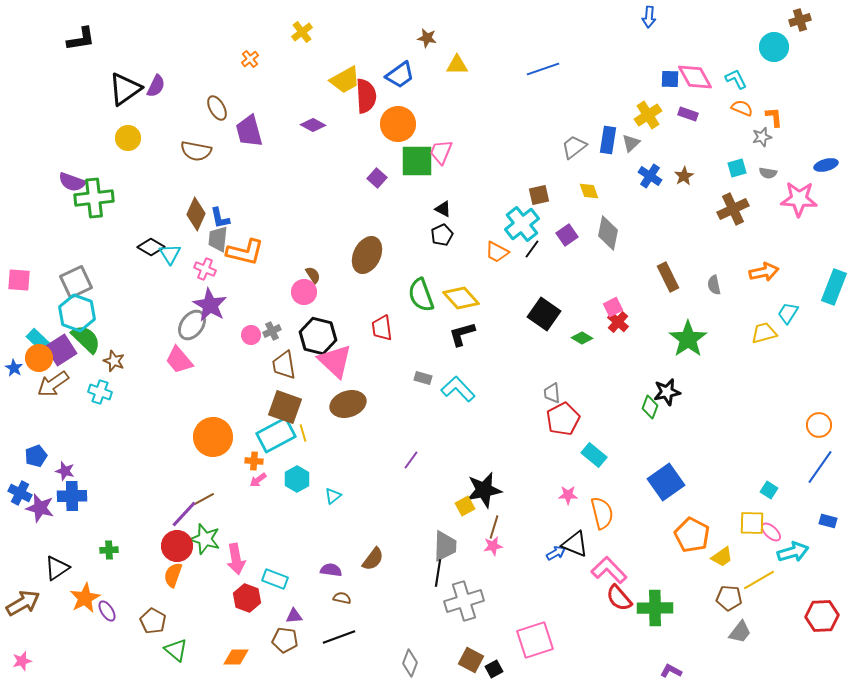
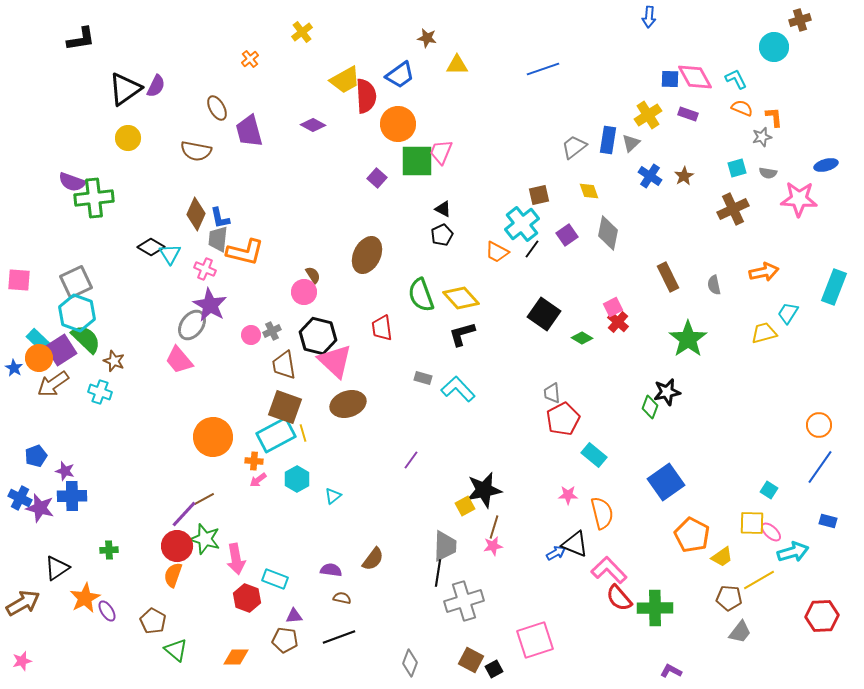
blue cross at (20, 493): moved 5 px down
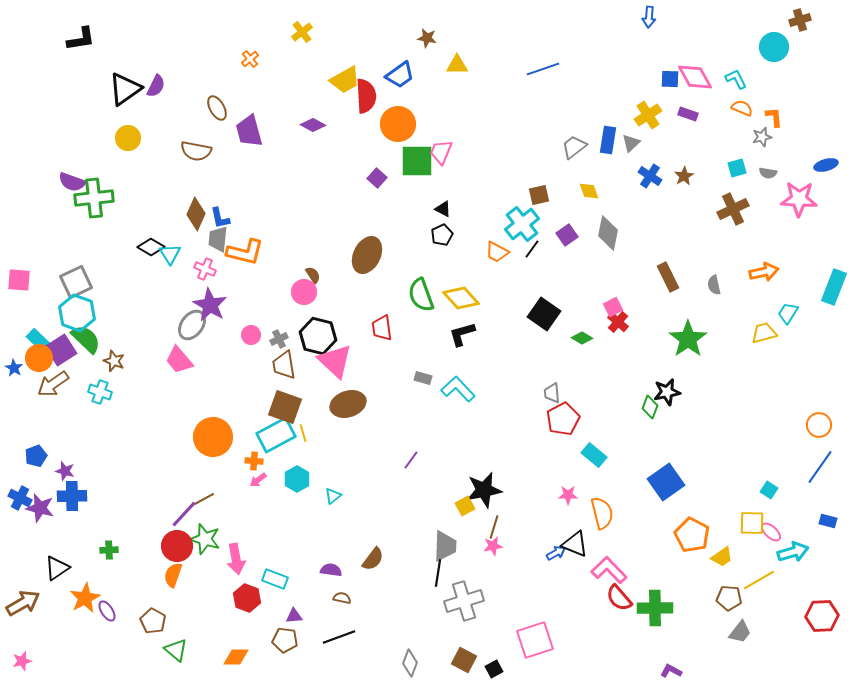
gray cross at (272, 331): moved 7 px right, 8 px down
brown square at (471, 660): moved 7 px left
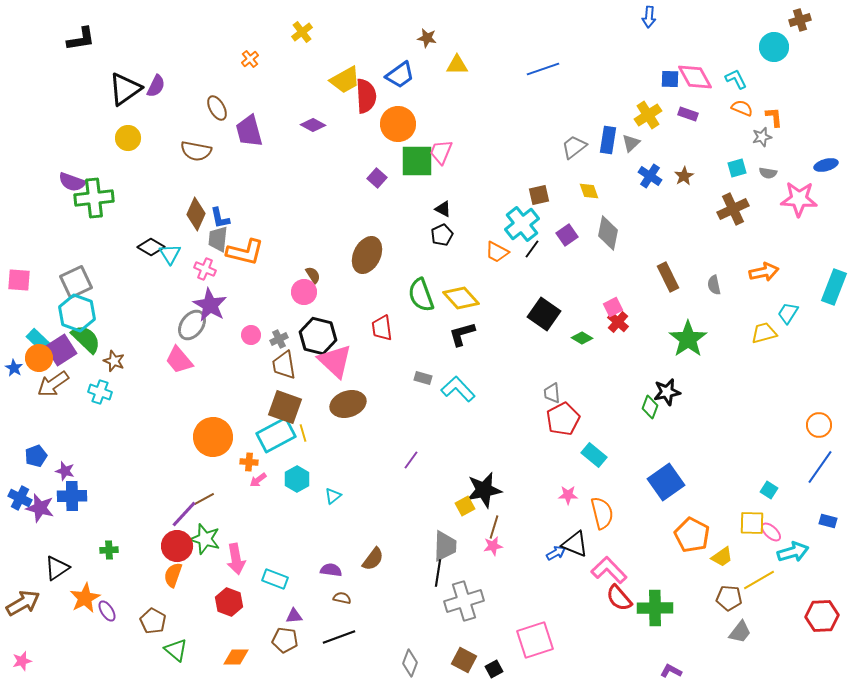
orange cross at (254, 461): moved 5 px left, 1 px down
red hexagon at (247, 598): moved 18 px left, 4 px down
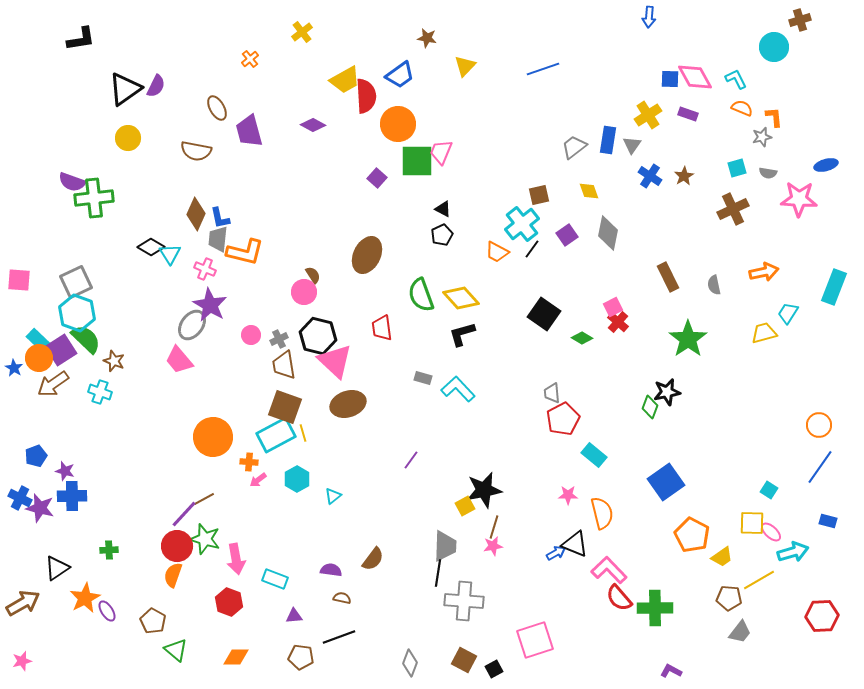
yellow triangle at (457, 65): moved 8 px right, 1 px down; rotated 45 degrees counterclockwise
gray triangle at (631, 143): moved 1 px right, 2 px down; rotated 12 degrees counterclockwise
gray cross at (464, 601): rotated 21 degrees clockwise
brown pentagon at (285, 640): moved 16 px right, 17 px down
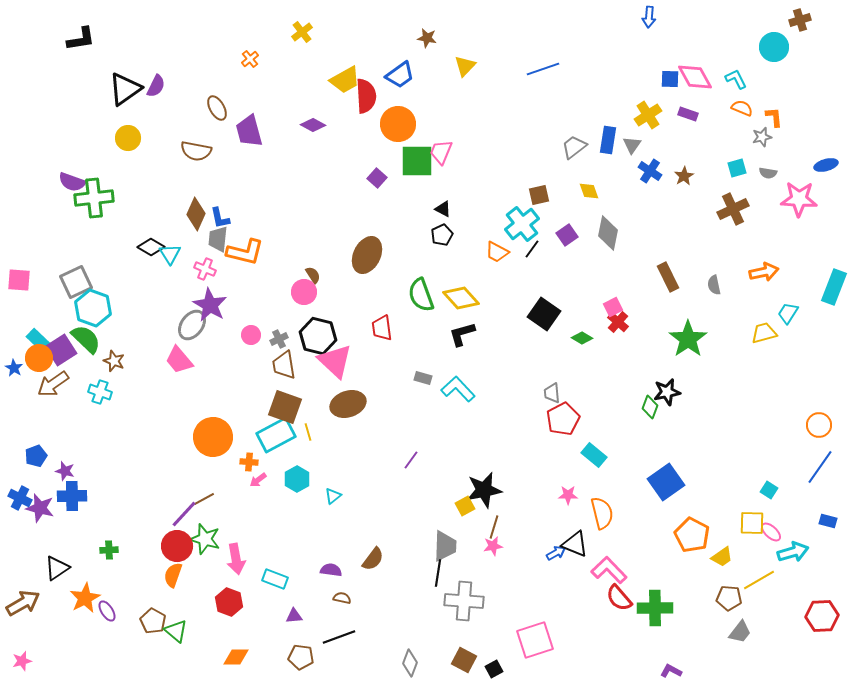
blue cross at (650, 176): moved 5 px up
cyan hexagon at (77, 313): moved 16 px right, 5 px up
yellow line at (303, 433): moved 5 px right, 1 px up
green triangle at (176, 650): moved 19 px up
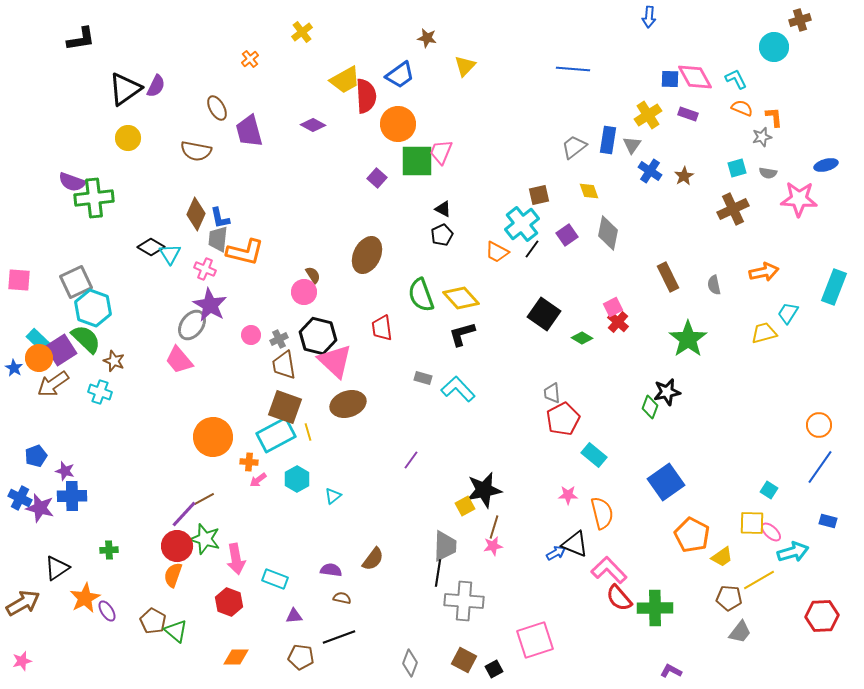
blue line at (543, 69): moved 30 px right; rotated 24 degrees clockwise
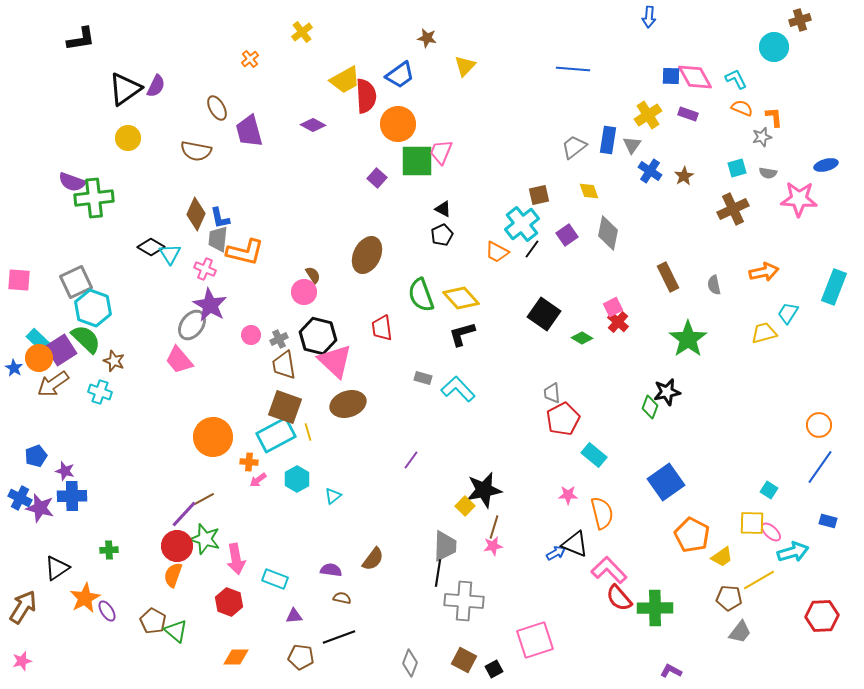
blue square at (670, 79): moved 1 px right, 3 px up
yellow square at (465, 506): rotated 18 degrees counterclockwise
brown arrow at (23, 603): moved 4 px down; rotated 28 degrees counterclockwise
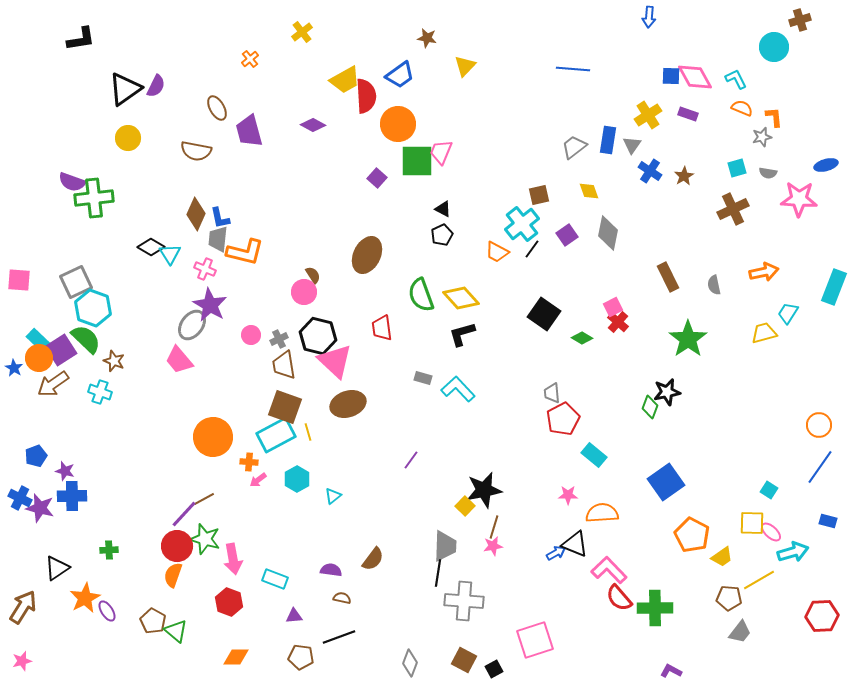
orange semicircle at (602, 513): rotated 80 degrees counterclockwise
pink arrow at (236, 559): moved 3 px left
